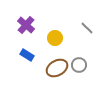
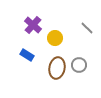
purple cross: moved 7 px right
brown ellipse: rotated 50 degrees counterclockwise
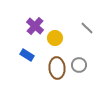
purple cross: moved 2 px right, 1 px down
brown ellipse: rotated 15 degrees counterclockwise
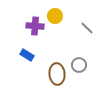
purple cross: rotated 36 degrees counterclockwise
yellow circle: moved 22 px up
brown ellipse: moved 6 px down
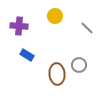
purple cross: moved 16 px left
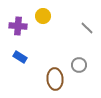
yellow circle: moved 12 px left
purple cross: moved 1 px left
blue rectangle: moved 7 px left, 2 px down
brown ellipse: moved 2 px left, 5 px down
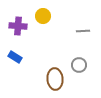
gray line: moved 4 px left, 3 px down; rotated 48 degrees counterclockwise
blue rectangle: moved 5 px left
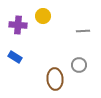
purple cross: moved 1 px up
